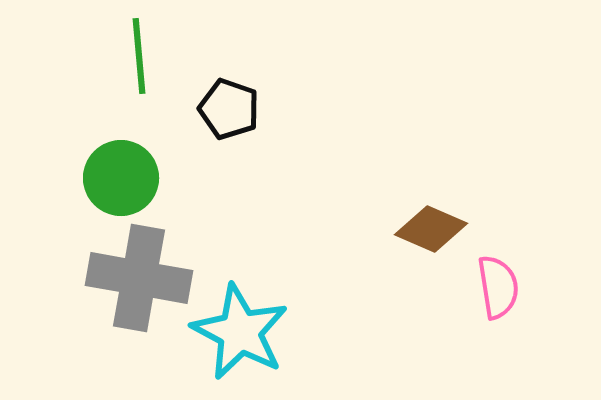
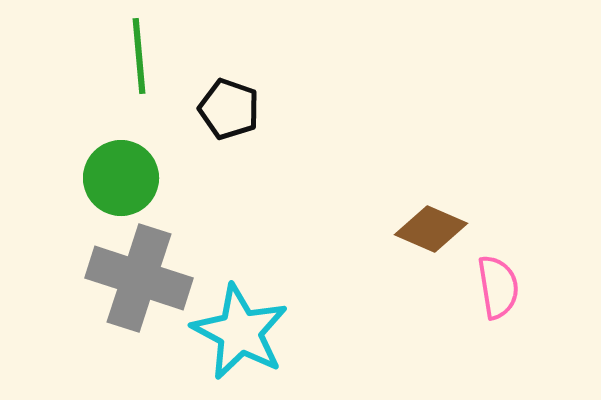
gray cross: rotated 8 degrees clockwise
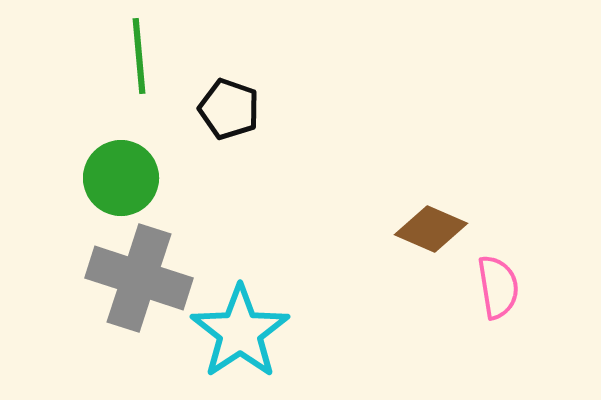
cyan star: rotated 10 degrees clockwise
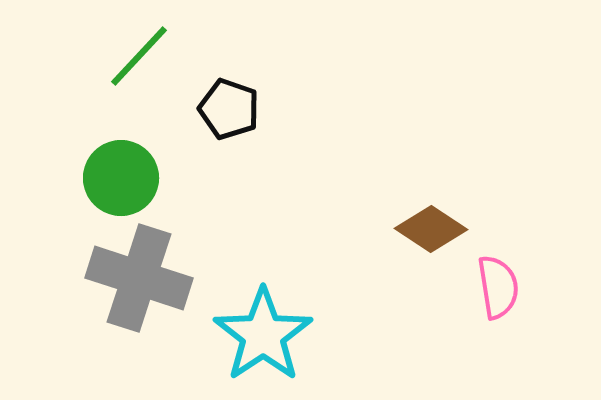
green line: rotated 48 degrees clockwise
brown diamond: rotated 10 degrees clockwise
cyan star: moved 23 px right, 3 px down
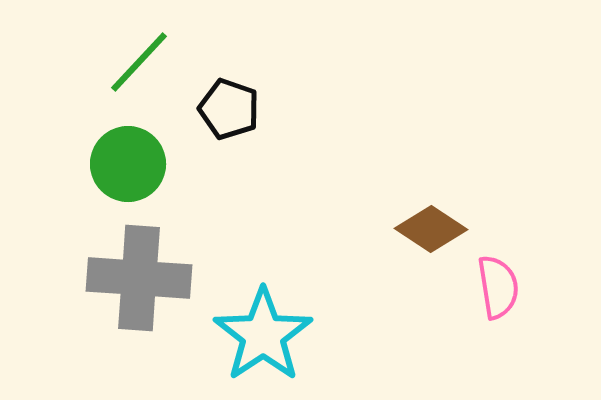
green line: moved 6 px down
green circle: moved 7 px right, 14 px up
gray cross: rotated 14 degrees counterclockwise
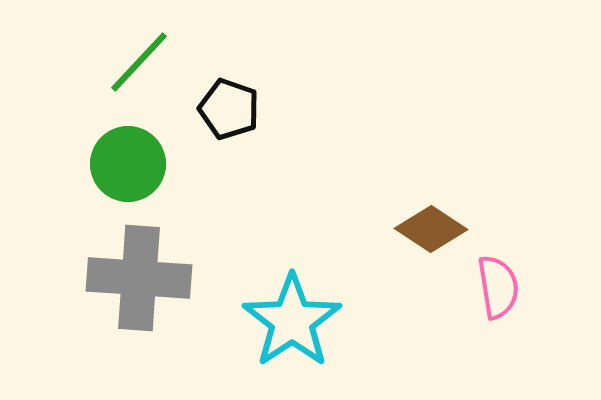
cyan star: moved 29 px right, 14 px up
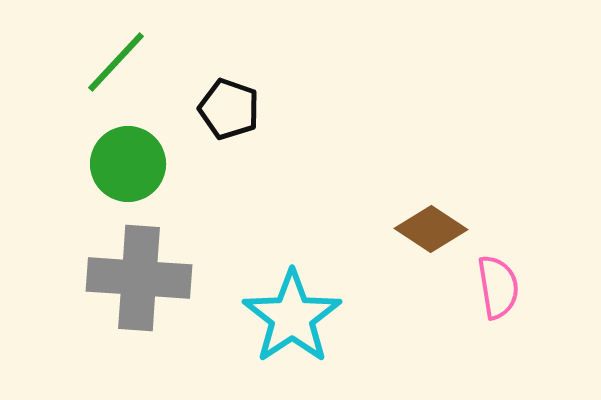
green line: moved 23 px left
cyan star: moved 4 px up
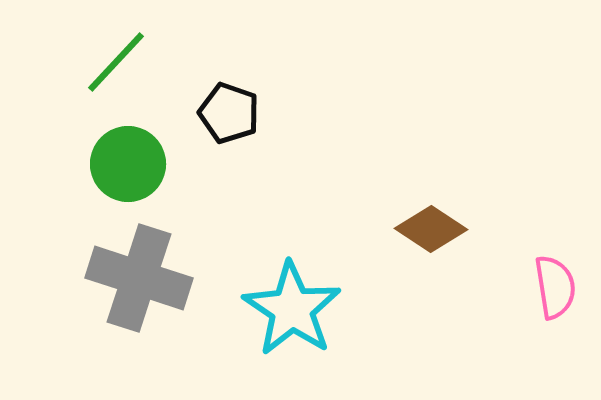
black pentagon: moved 4 px down
gray cross: rotated 14 degrees clockwise
pink semicircle: moved 57 px right
cyan star: moved 8 px up; rotated 4 degrees counterclockwise
